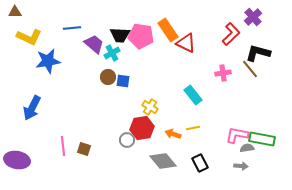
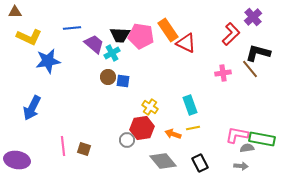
cyan rectangle: moved 3 px left, 10 px down; rotated 18 degrees clockwise
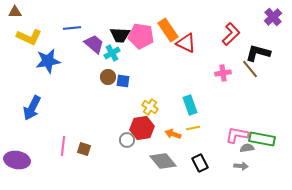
purple cross: moved 20 px right
pink line: rotated 12 degrees clockwise
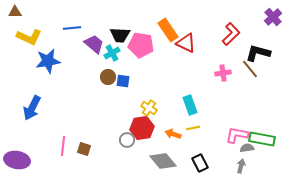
pink pentagon: moved 9 px down
yellow cross: moved 1 px left, 1 px down
gray arrow: rotated 80 degrees counterclockwise
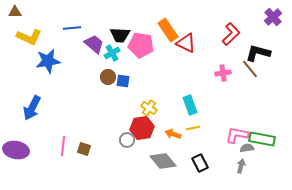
purple ellipse: moved 1 px left, 10 px up
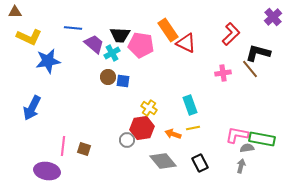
blue line: moved 1 px right; rotated 12 degrees clockwise
purple ellipse: moved 31 px right, 21 px down
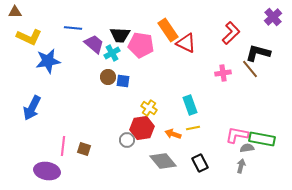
red L-shape: moved 1 px up
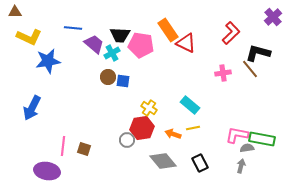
cyan rectangle: rotated 30 degrees counterclockwise
